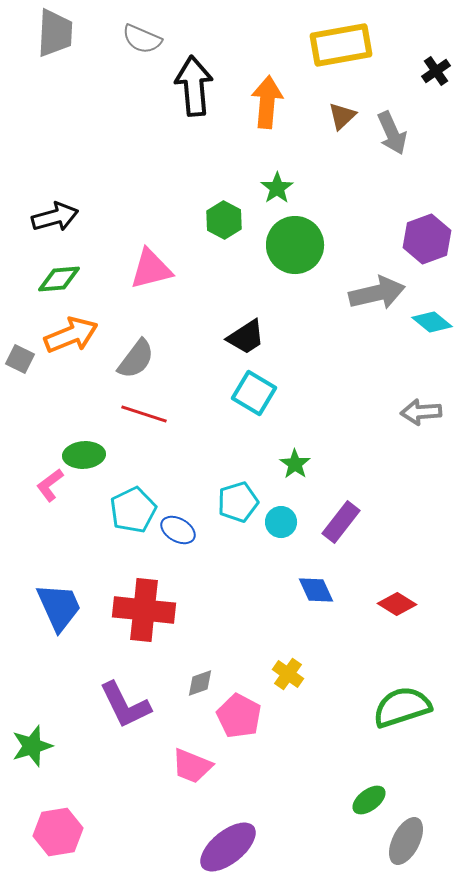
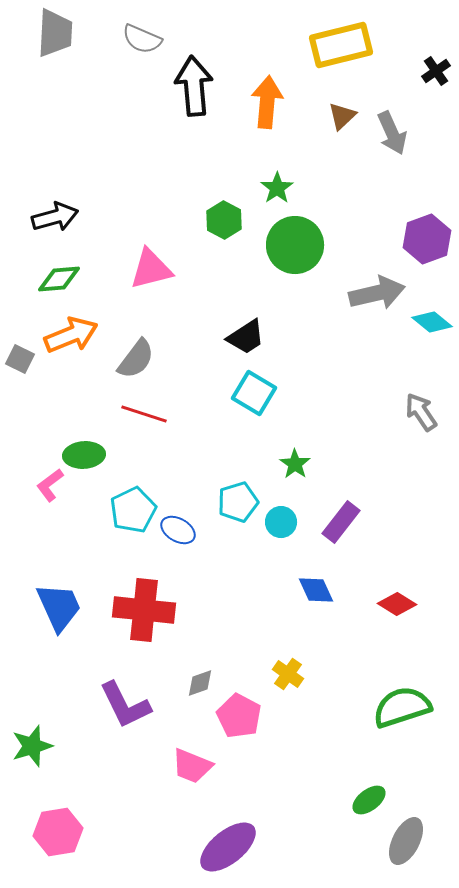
yellow rectangle at (341, 45): rotated 4 degrees counterclockwise
gray arrow at (421, 412): rotated 60 degrees clockwise
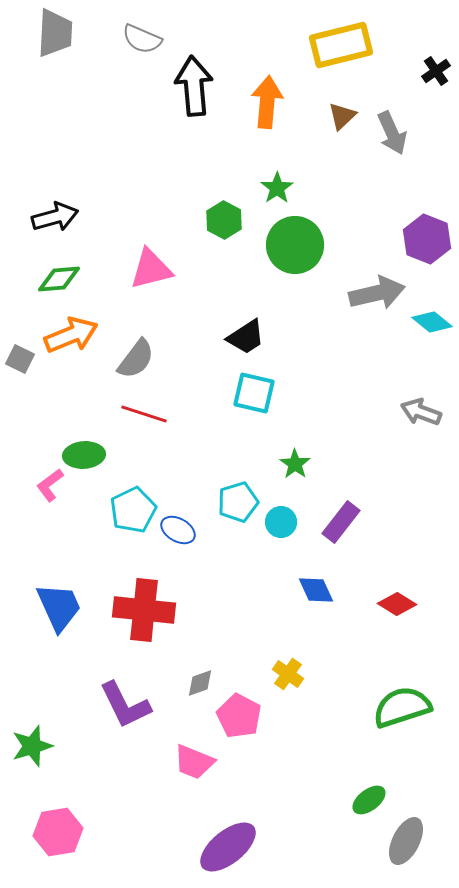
purple hexagon at (427, 239): rotated 18 degrees counterclockwise
cyan square at (254, 393): rotated 18 degrees counterclockwise
gray arrow at (421, 412): rotated 36 degrees counterclockwise
pink trapezoid at (192, 766): moved 2 px right, 4 px up
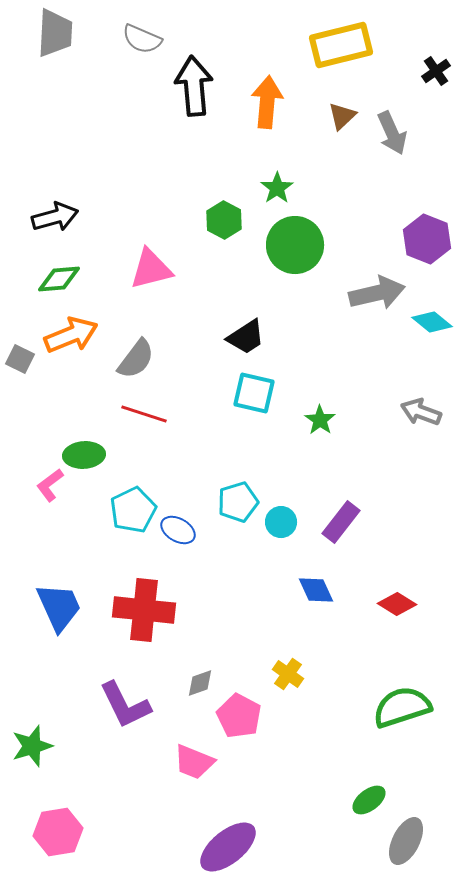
green star at (295, 464): moved 25 px right, 44 px up
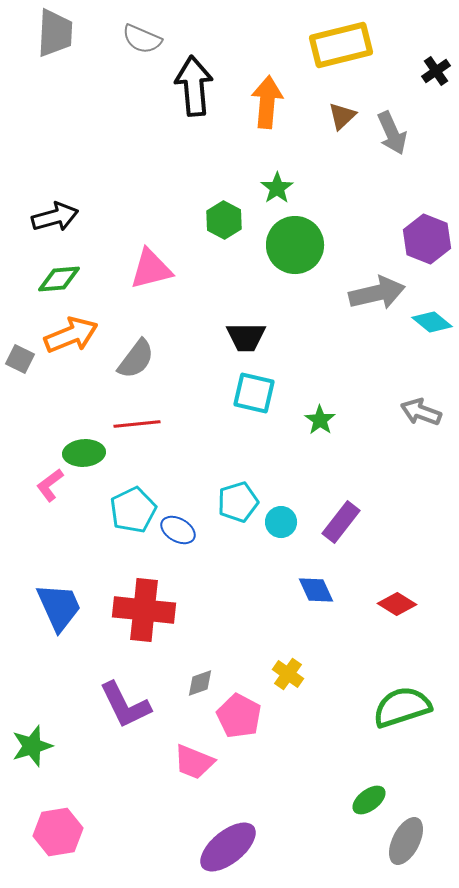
black trapezoid at (246, 337): rotated 33 degrees clockwise
red line at (144, 414): moved 7 px left, 10 px down; rotated 24 degrees counterclockwise
green ellipse at (84, 455): moved 2 px up
